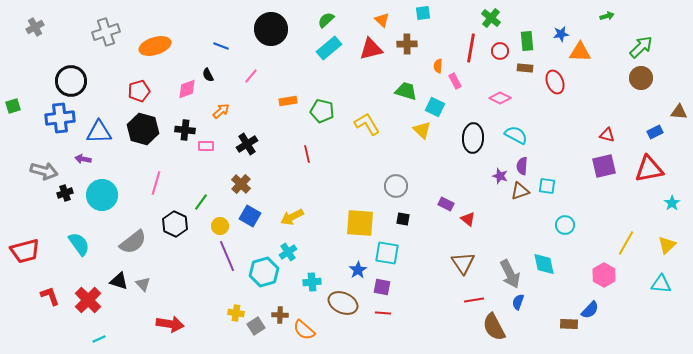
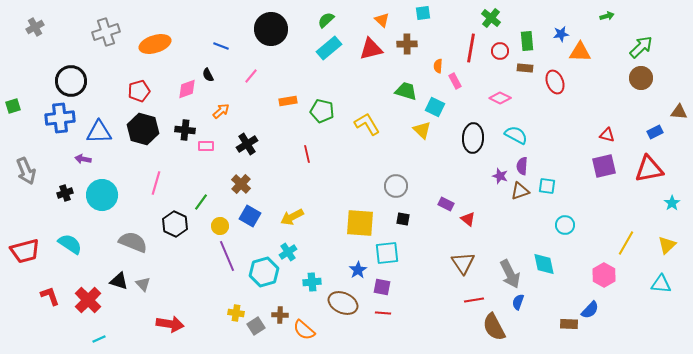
orange ellipse at (155, 46): moved 2 px up
gray arrow at (44, 171): moved 18 px left; rotated 52 degrees clockwise
gray semicircle at (133, 242): rotated 120 degrees counterclockwise
cyan semicircle at (79, 244): moved 9 px left; rotated 20 degrees counterclockwise
cyan square at (387, 253): rotated 15 degrees counterclockwise
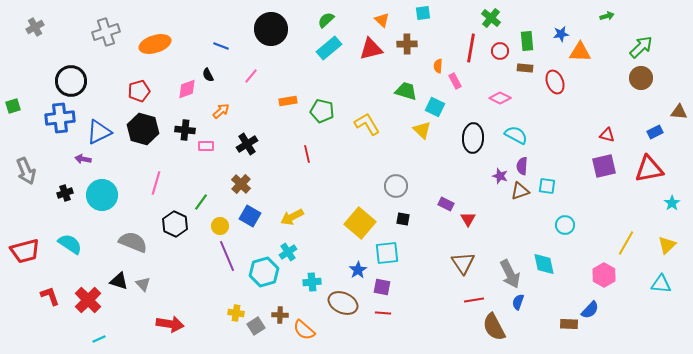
blue triangle at (99, 132): rotated 24 degrees counterclockwise
red triangle at (468, 219): rotated 21 degrees clockwise
yellow square at (360, 223): rotated 36 degrees clockwise
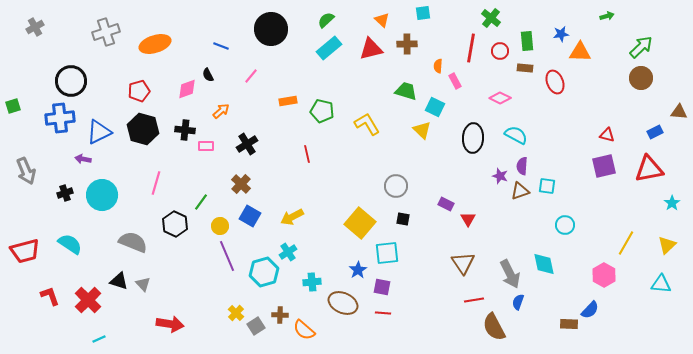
yellow cross at (236, 313): rotated 35 degrees clockwise
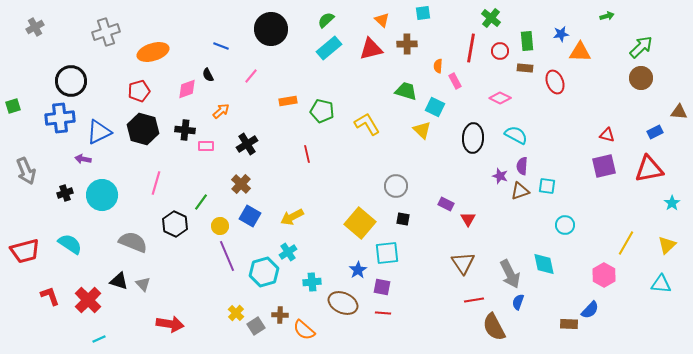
orange ellipse at (155, 44): moved 2 px left, 8 px down
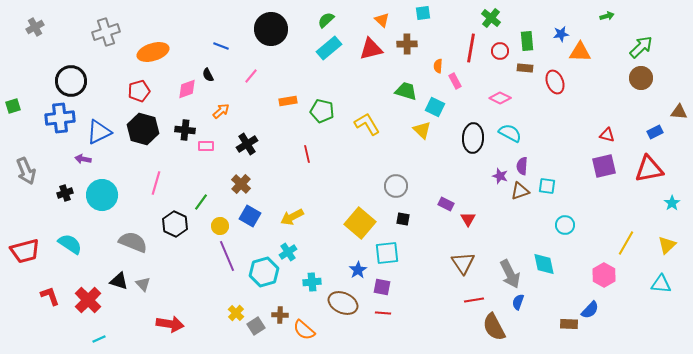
cyan semicircle at (516, 135): moved 6 px left, 2 px up
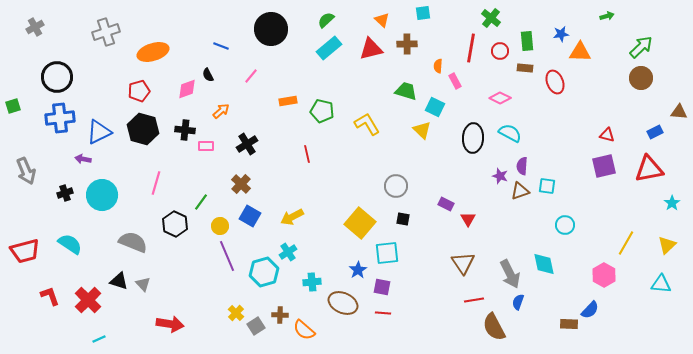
black circle at (71, 81): moved 14 px left, 4 px up
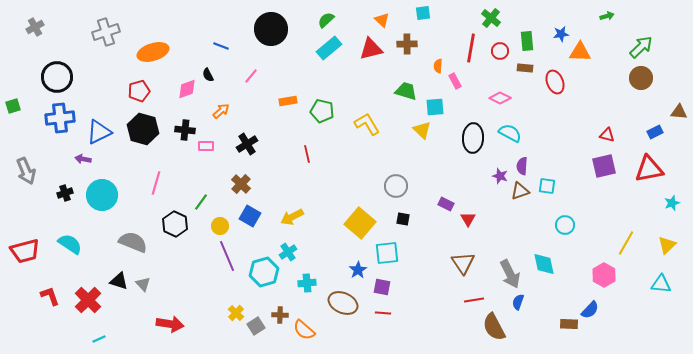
cyan square at (435, 107): rotated 30 degrees counterclockwise
cyan star at (672, 203): rotated 14 degrees clockwise
cyan cross at (312, 282): moved 5 px left, 1 px down
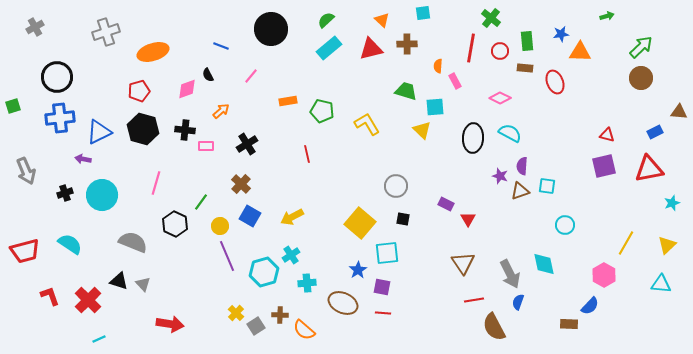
cyan cross at (288, 252): moved 3 px right, 3 px down
blue semicircle at (590, 310): moved 4 px up
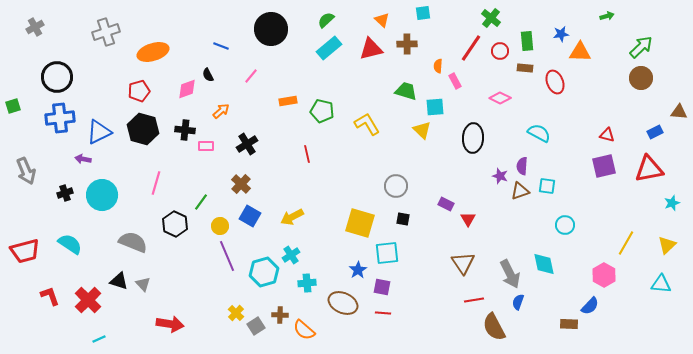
red line at (471, 48): rotated 24 degrees clockwise
cyan semicircle at (510, 133): moved 29 px right
yellow square at (360, 223): rotated 24 degrees counterclockwise
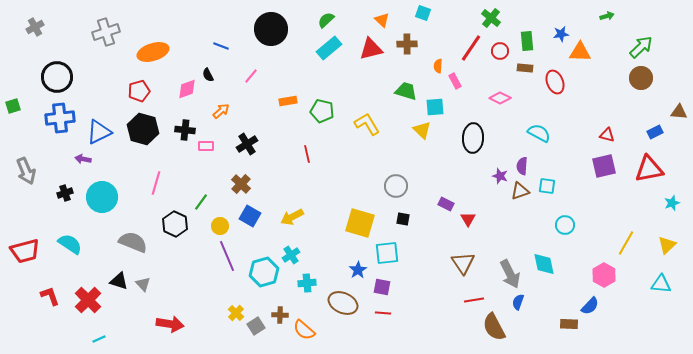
cyan square at (423, 13): rotated 28 degrees clockwise
cyan circle at (102, 195): moved 2 px down
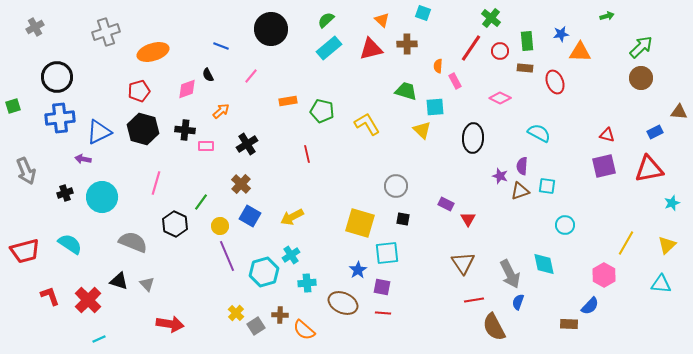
gray triangle at (143, 284): moved 4 px right
